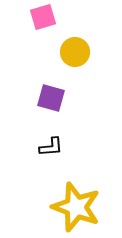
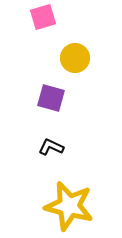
yellow circle: moved 6 px down
black L-shape: rotated 150 degrees counterclockwise
yellow star: moved 7 px left, 1 px up; rotated 6 degrees counterclockwise
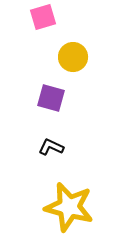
yellow circle: moved 2 px left, 1 px up
yellow star: moved 1 px down
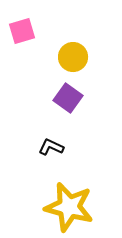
pink square: moved 21 px left, 14 px down
purple square: moved 17 px right; rotated 20 degrees clockwise
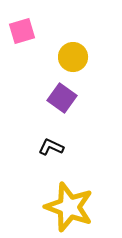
purple square: moved 6 px left
yellow star: rotated 6 degrees clockwise
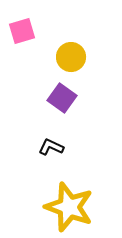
yellow circle: moved 2 px left
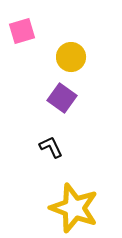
black L-shape: rotated 40 degrees clockwise
yellow star: moved 5 px right, 1 px down
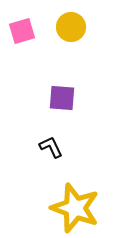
yellow circle: moved 30 px up
purple square: rotated 32 degrees counterclockwise
yellow star: moved 1 px right
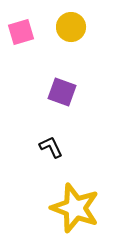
pink square: moved 1 px left, 1 px down
purple square: moved 6 px up; rotated 16 degrees clockwise
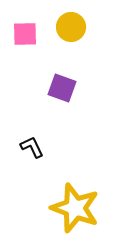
pink square: moved 4 px right, 2 px down; rotated 16 degrees clockwise
purple square: moved 4 px up
black L-shape: moved 19 px left
